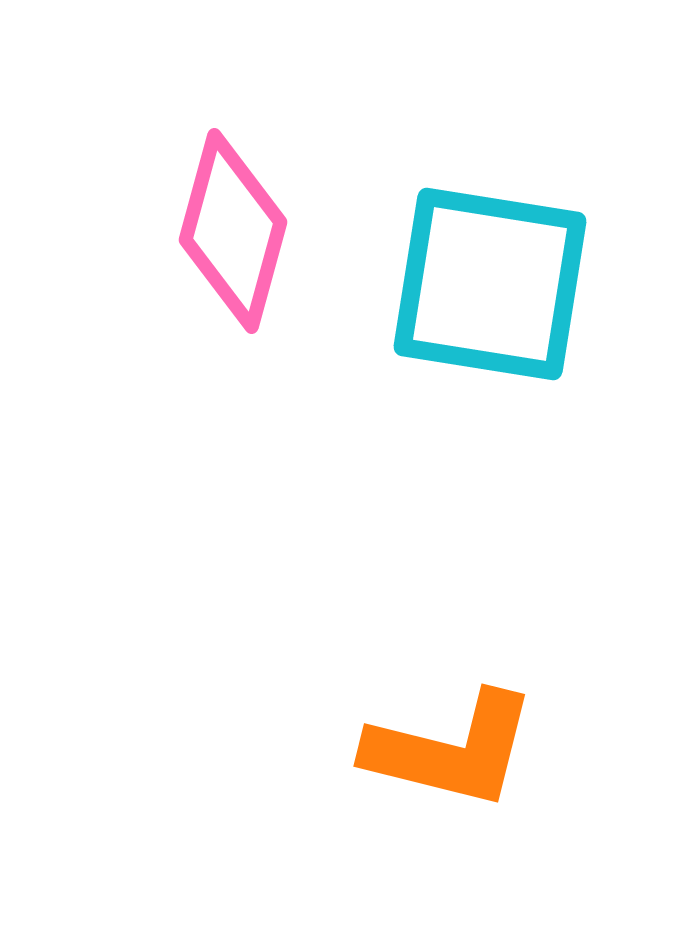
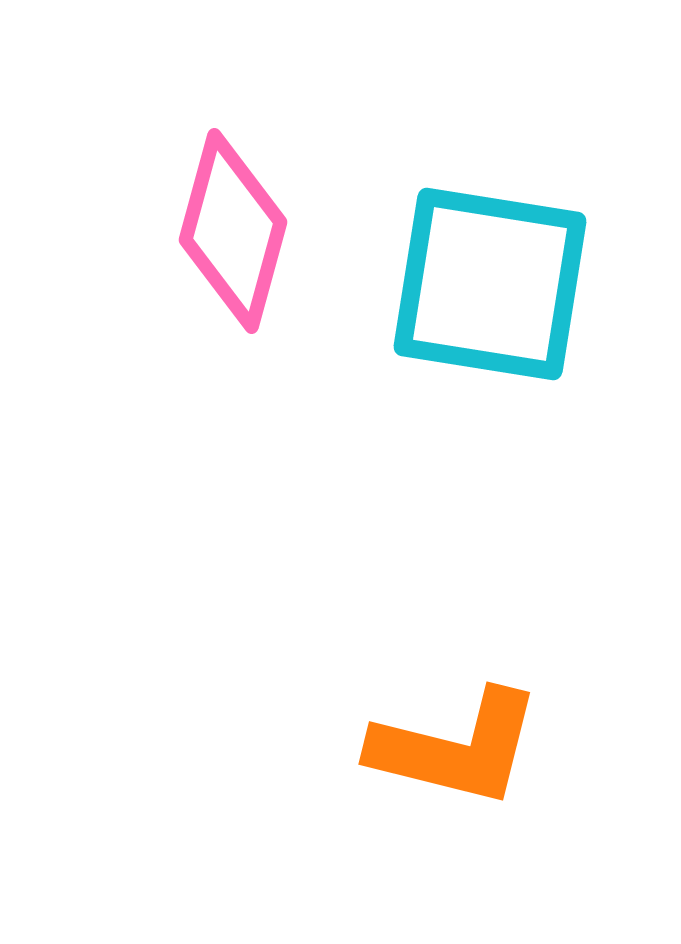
orange L-shape: moved 5 px right, 2 px up
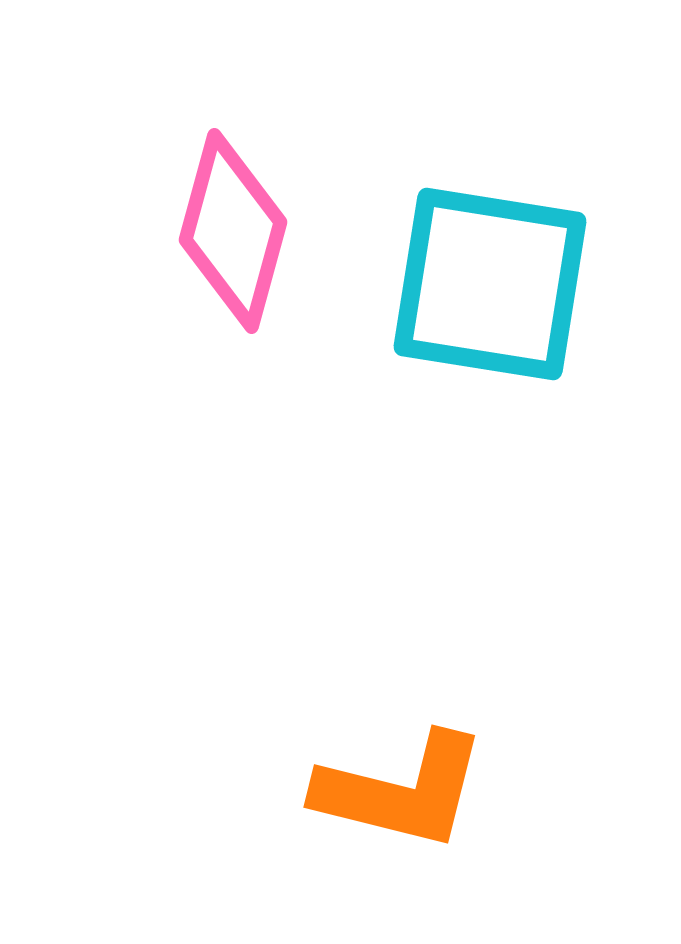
orange L-shape: moved 55 px left, 43 px down
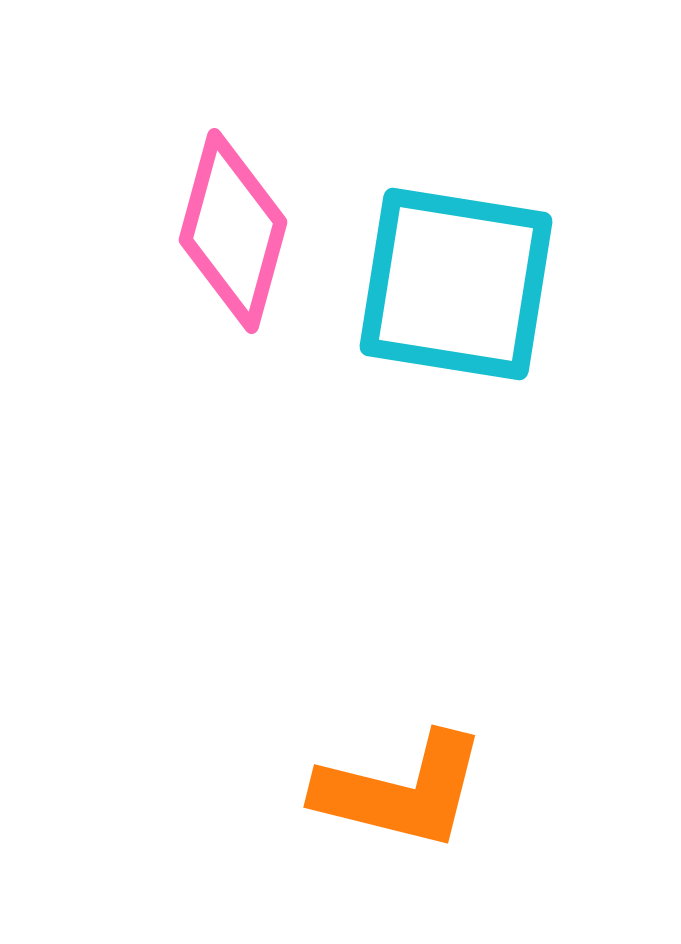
cyan square: moved 34 px left
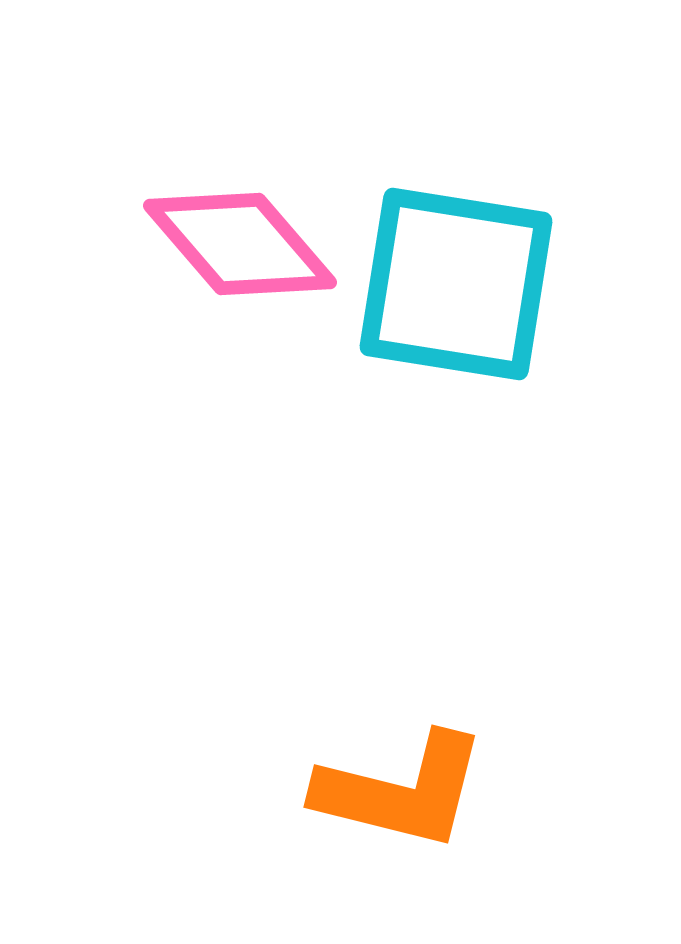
pink diamond: moved 7 px right, 13 px down; rotated 56 degrees counterclockwise
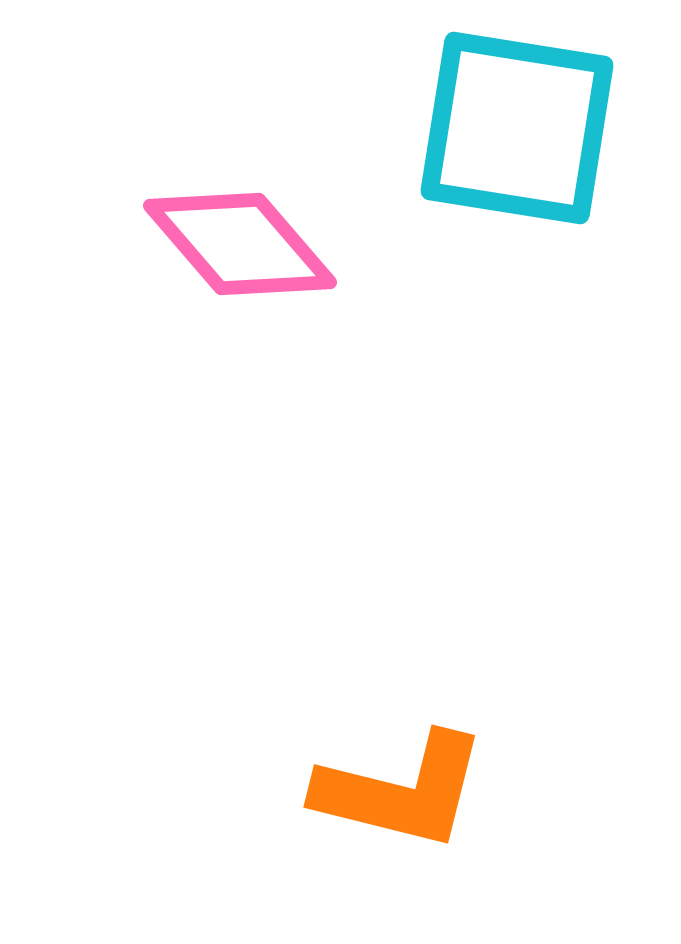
cyan square: moved 61 px right, 156 px up
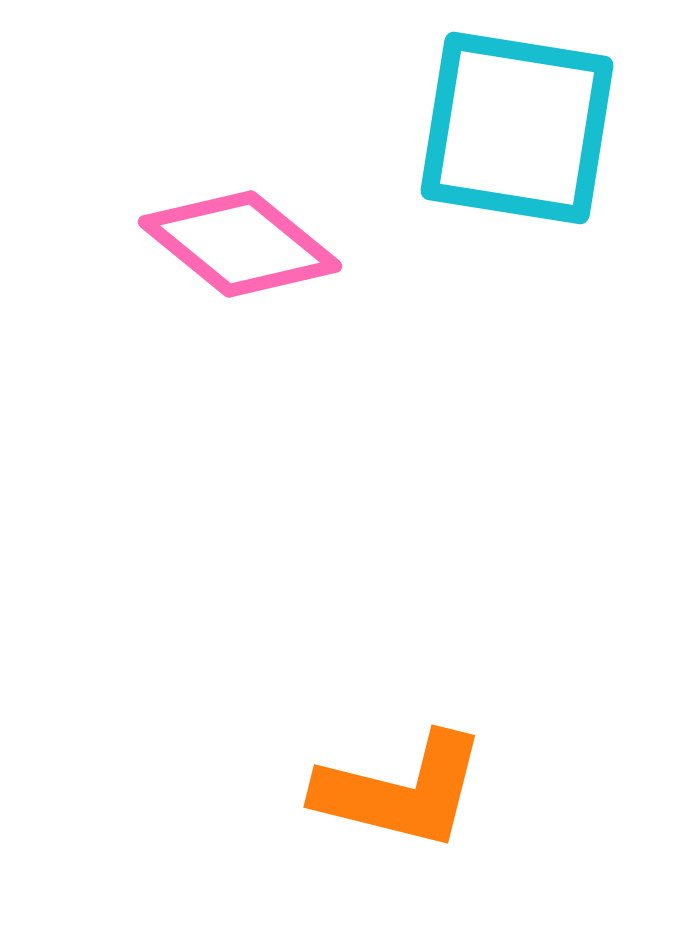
pink diamond: rotated 10 degrees counterclockwise
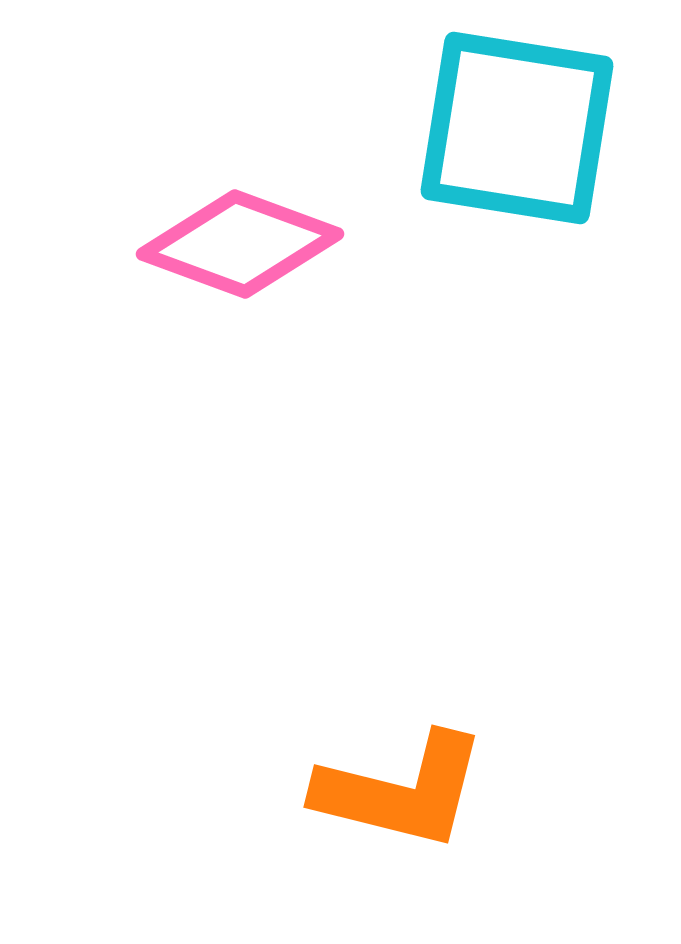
pink diamond: rotated 19 degrees counterclockwise
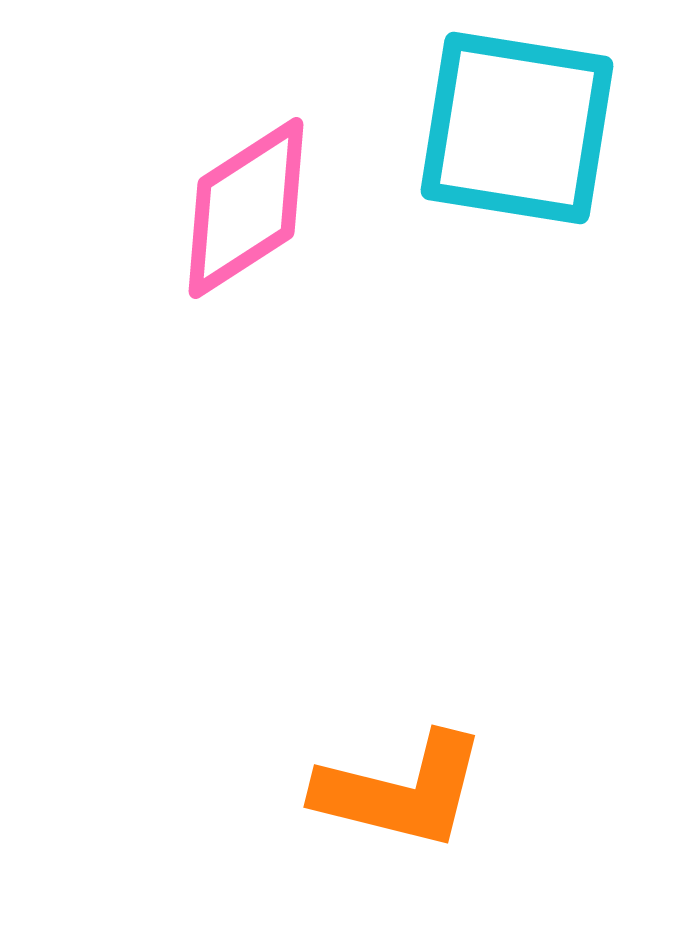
pink diamond: moved 6 px right, 36 px up; rotated 53 degrees counterclockwise
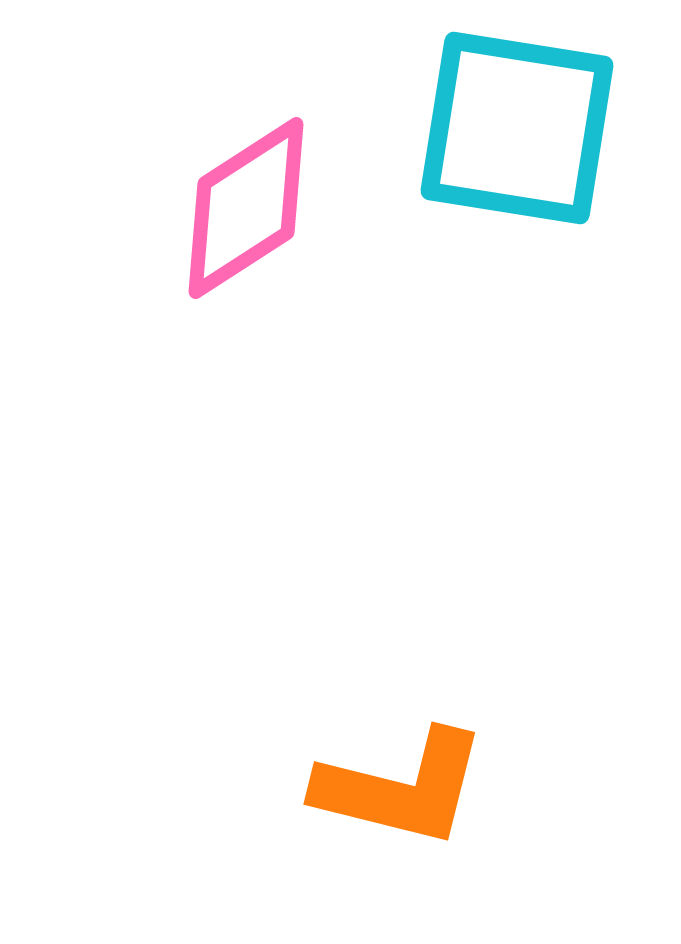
orange L-shape: moved 3 px up
